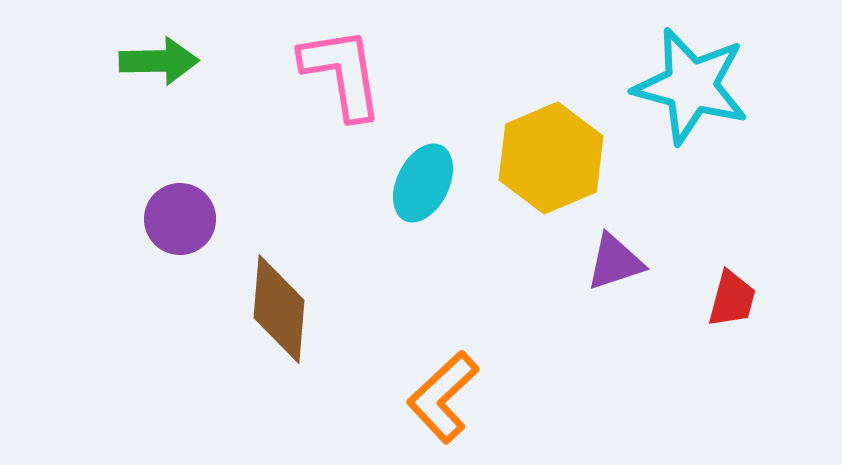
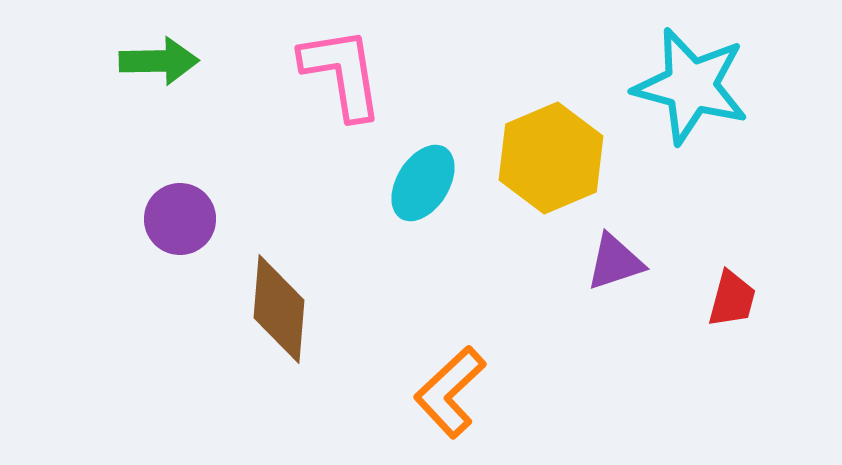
cyan ellipse: rotated 6 degrees clockwise
orange L-shape: moved 7 px right, 5 px up
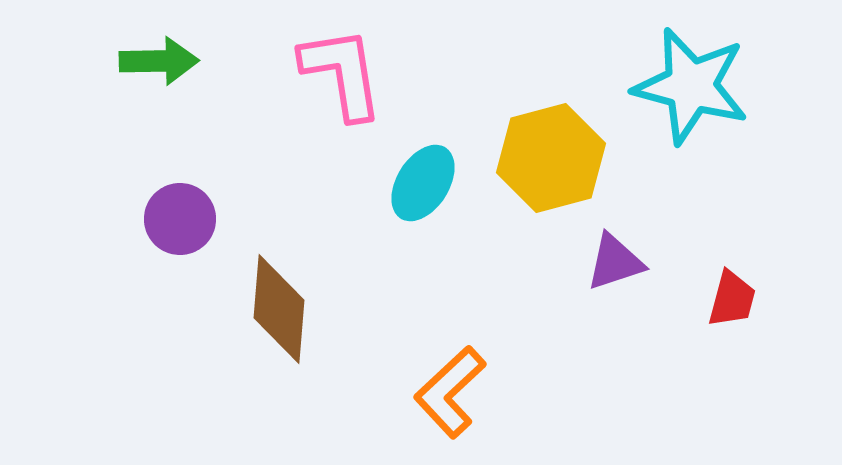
yellow hexagon: rotated 8 degrees clockwise
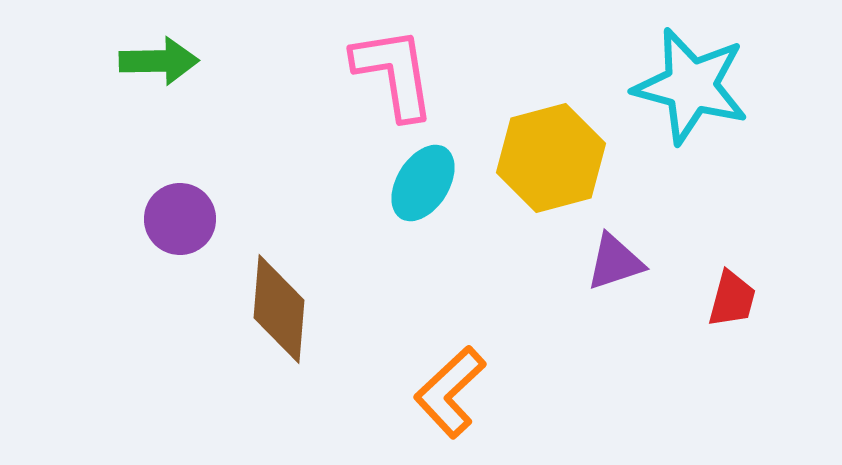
pink L-shape: moved 52 px right
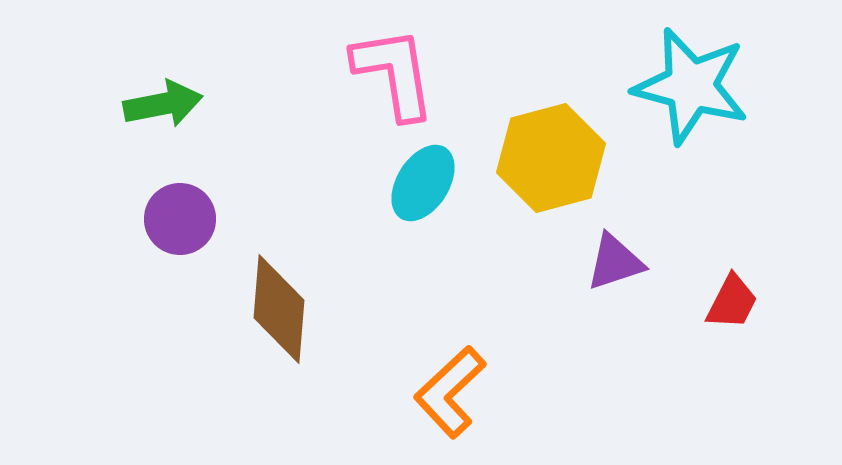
green arrow: moved 4 px right, 43 px down; rotated 10 degrees counterclockwise
red trapezoid: moved 3 px down; rotated 12 degrees clockwise
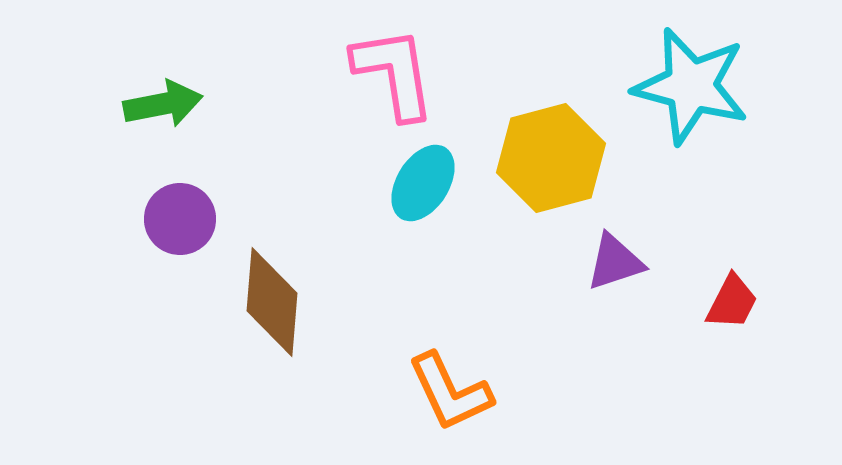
brown diamond: moved 7 px left, 7 px up
orange L-shape: rotated 72 degrees counterclockwise
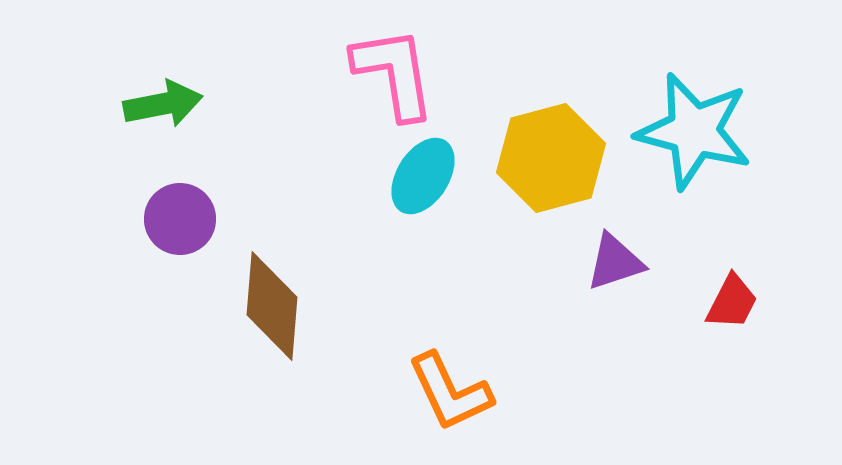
cyan star: moved 3 px right, 45 px down
cyan ellipse: moved 7 px up
brown diamond: moved 4 px down
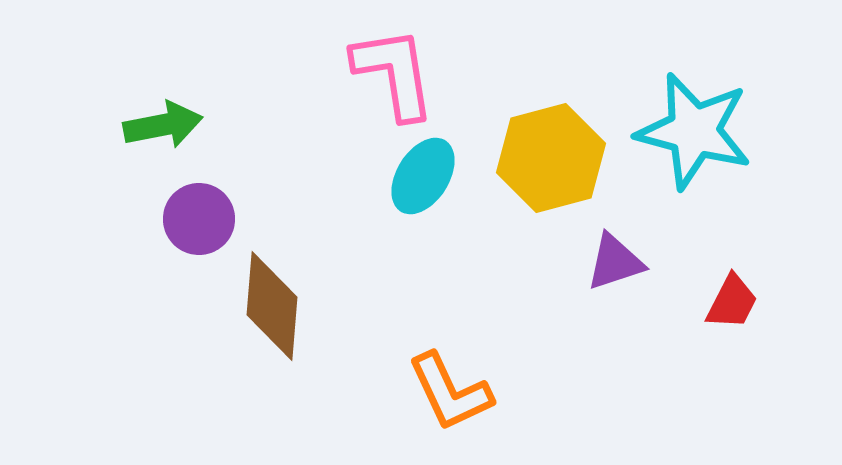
green arrow: moved 21 px down
purple circle: moved 19 px right
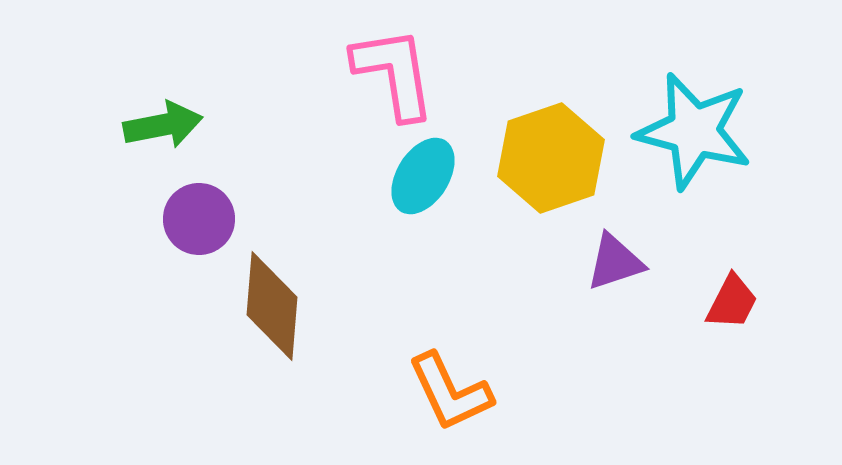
yellow hexagon: rotated 4 degrees counterclockwise
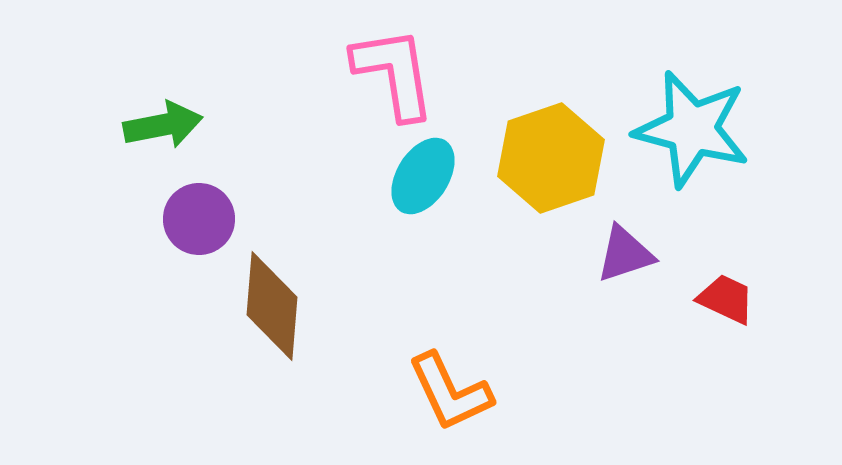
cyan star: moved 2 px left, 2 px up
purple triangle: moved 10 px right, 8 px up
red trapezoid: moved 6 px left, 3 px up; rotated 92 degrees counterclockwise
